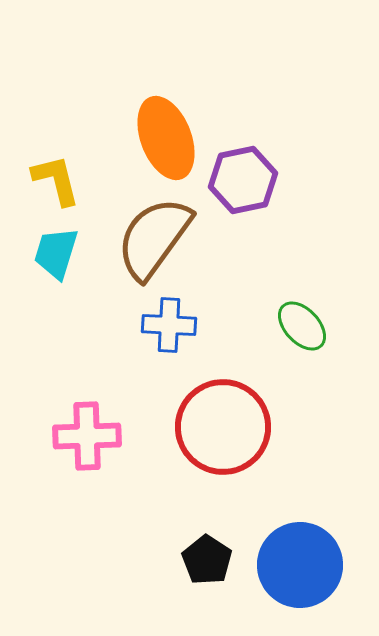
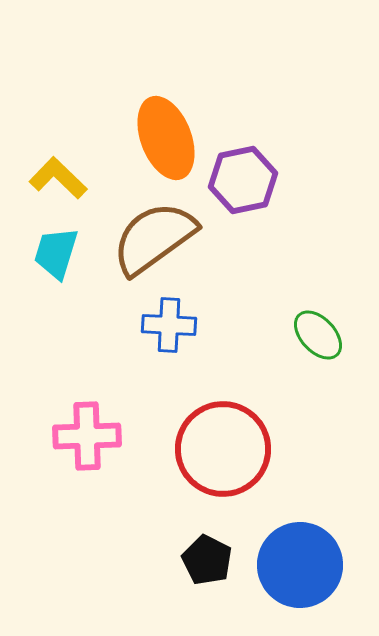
yellow L-shape: moved 2 px right, 2 px up; rotated 32 degrees counterclockwise
brown semicircle: rotated 18 degrees clockwise
green ellipse: moved 16 px right, 9 px down
red circle: moved 22 px down
black pentagon: rotated 6 degrees counterclockwise
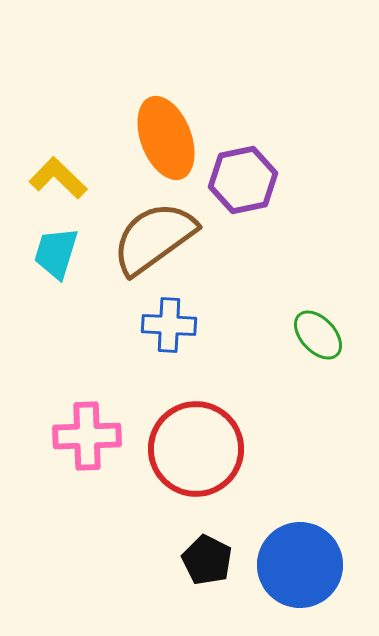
red circle: moved 27 px left
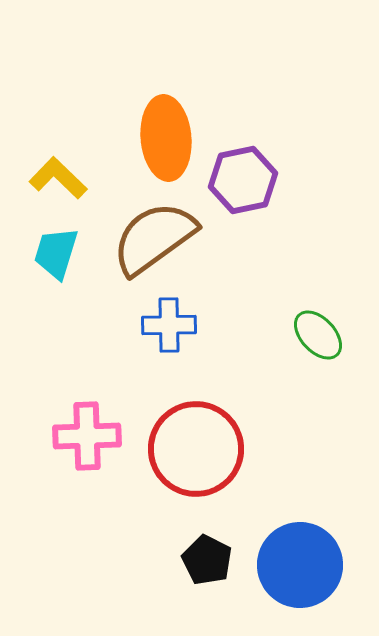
orange ellipse: rotated 16 degrees clockwise
blue cross: rotated 4 degrees counterclockwise
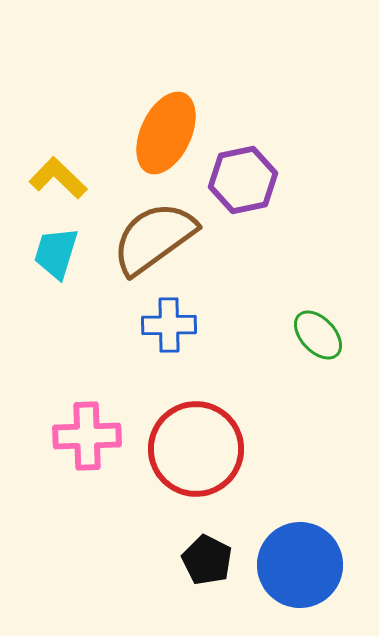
orange ellipse: moved 5 px up; rotated 30 degrees clockwise
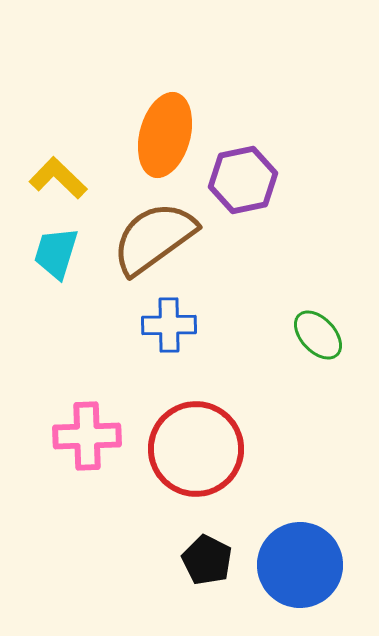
orange ellipse: moved 1 px left, 2 px down; rotated 10 degrees counterclockwise
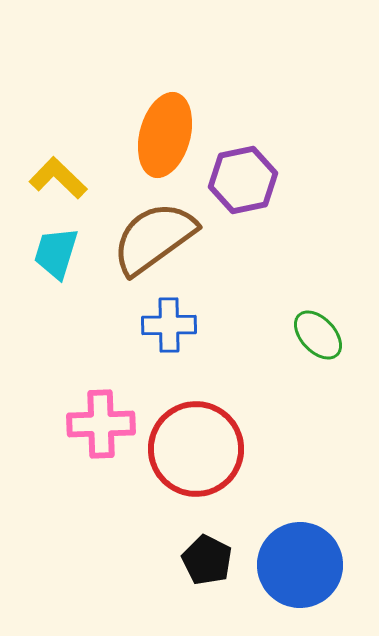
pink cross: moved 14 px right, 12 px up
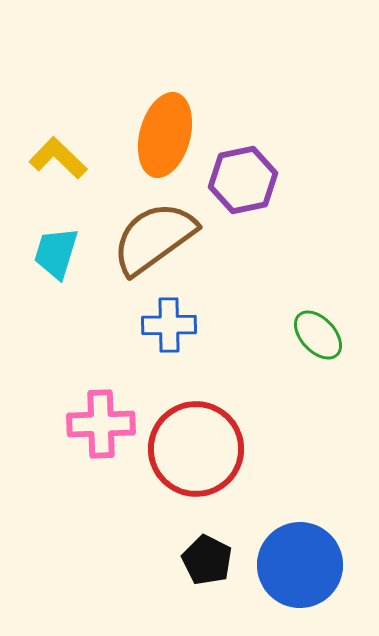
yellow L-shape: moved 20 px up
